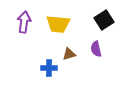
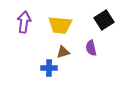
yellow trapezoid: moved 2 px right, 1 px down
purple semicircle: moved 5 px left, 1 px up
brown triangle: moved 6 px left, 2 px up
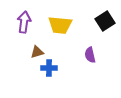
black square: moved 1 px right, 1 px down
purple semicircle: moved 1 px left, 7 px down
brown triangle: moved 26 px left
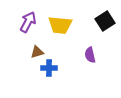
purple arrow: moved 4 px right; rotated 20 degrees clockwise
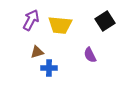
purple arrow: moved 3 px right, 2 px up
purple semicircle: rotated 14 degrees counterclockwise
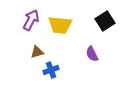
purple semicircle: moved 2 px right, 1 px up
blue cross: moved 2 px right, 2 px down; rotated 21 degrees counterclockwise
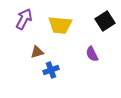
purple arrow: moved 7 px left, 1 px up
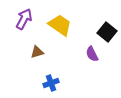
black square: moved 2 px right, 11 px down; rotated 18 degrees counterclockwise
yellow trapezoid: rotated 150 degrees counterclockwise
blue cross: moved 13 px down
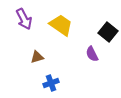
purple arrow: rotated 125 degrees clockwise
yellow trapezoid: moved 1 px right
black square: moved 1 px right
brown triangle: moved 5 px down
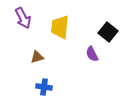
purple arrow: moved 1 px left, 1 px up
yellow trapezoid: moved 1 px left, 2 px down; rotated 120 degrees counterclockwise
blue cross: moved 7 px left, 4 px down; rotated 28 degrees clockwise
